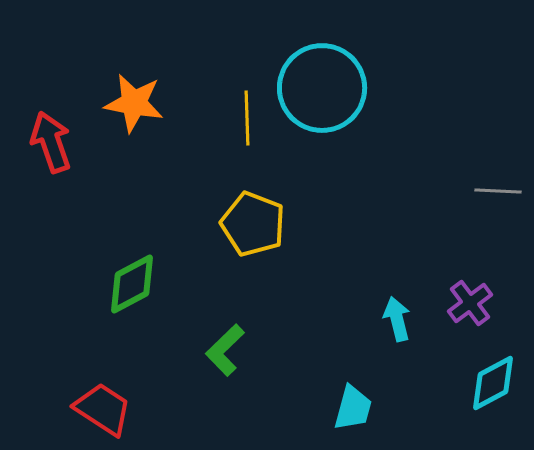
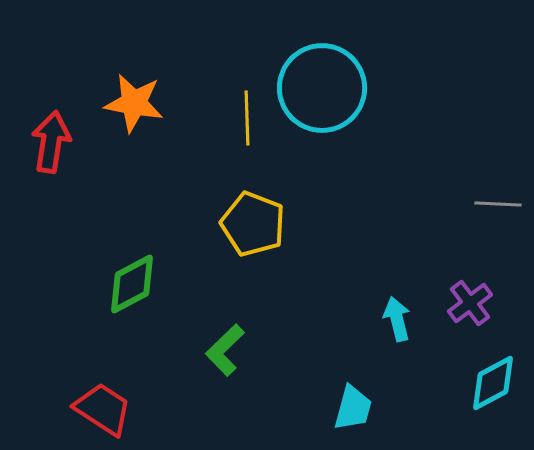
red arrow: rotated 28 degrees clockwise
gray line: moved 13 px down
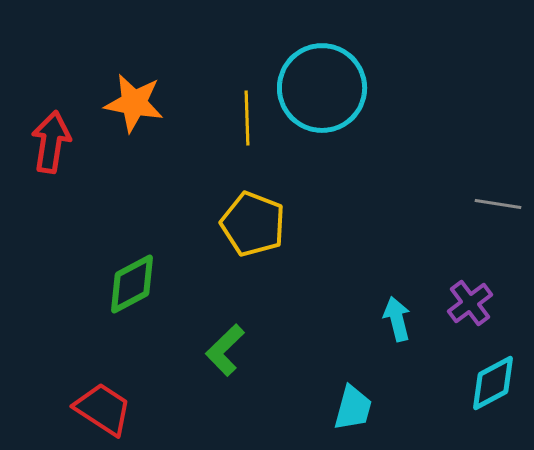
gray line: rotated 6 degrees clockwise
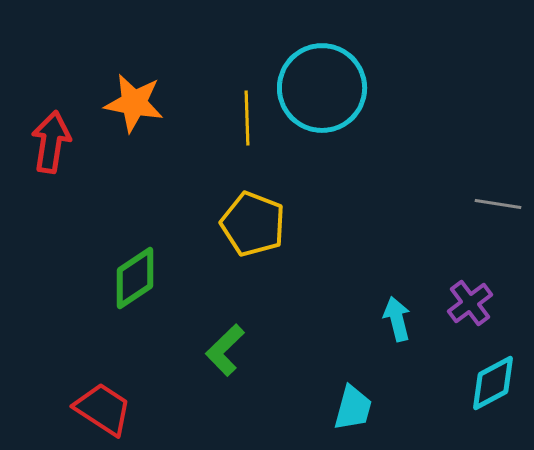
green diamond: moved 3 px right, 6 px up; rotated 6 degrees counterclockwise
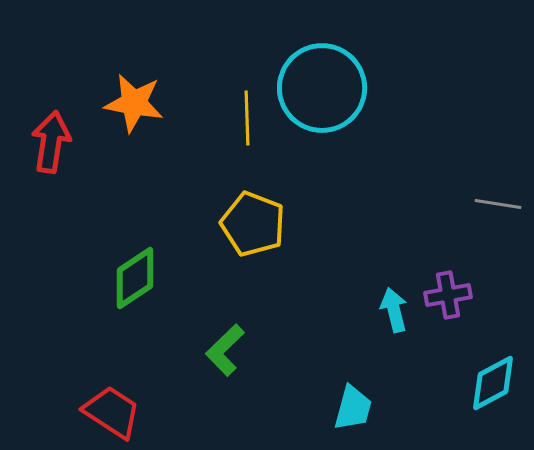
purple cross: moved 22 px left, 8 px up; rotated 27 degrees clockwise
cyan arrow: moved 3 px left, 9 px up
red trapezoid: moved 9 px right, 3 px down
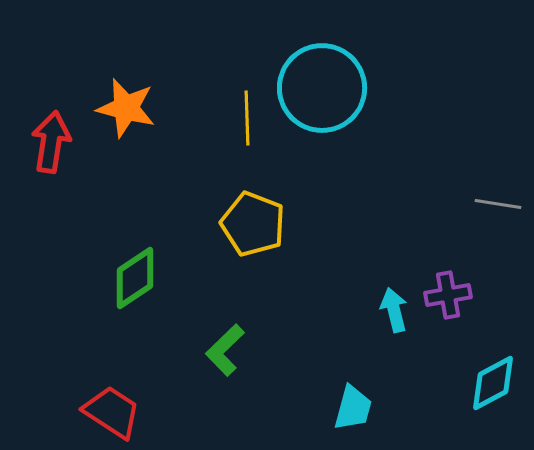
orange star: moved 8 px left, 5 px down; rotated 4 degrees clockwise
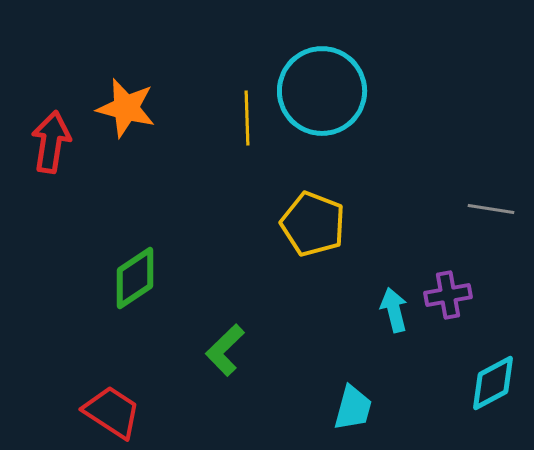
cyan circle: moved 3 px down
gray line: moved 7 px left, 5 px down
yellow pentagon: moved 60 px right
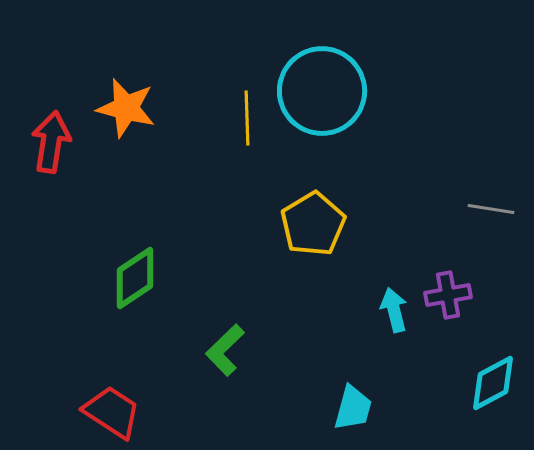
yellow pentagon: rotated 20 degrees clockwise
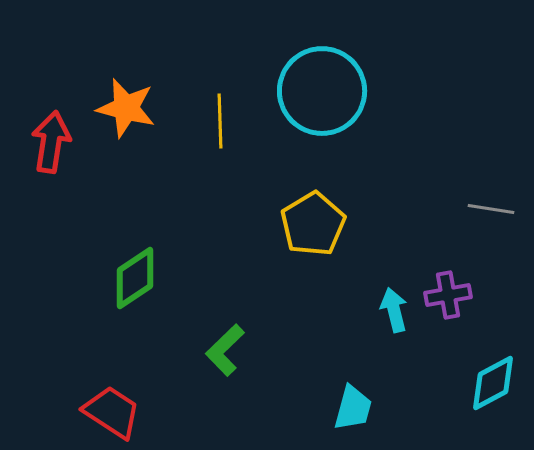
yellow line: moved 27 px left, 3 px down
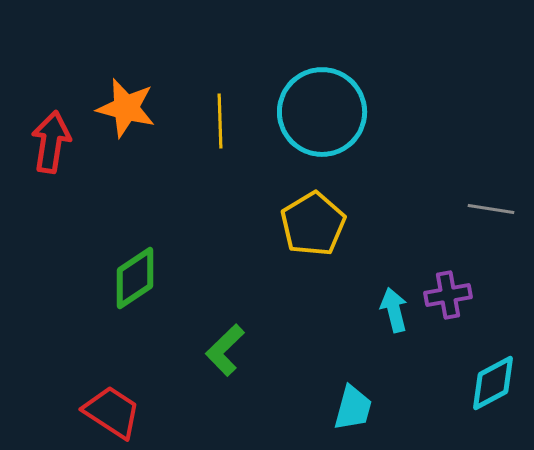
cyan circle: moved 21 px down
